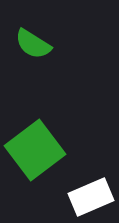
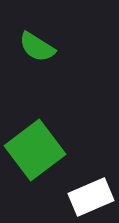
green semicircle: moved 4 px right, 3 px down
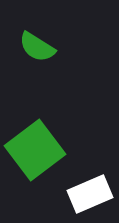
white rectangle: moved 1 px left, 3 px up
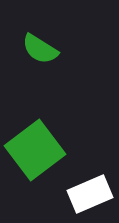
green semicircle: moved 3 px right, 2 px down
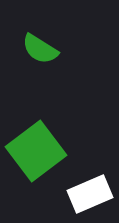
green square: moved 1 px right, 1 px down
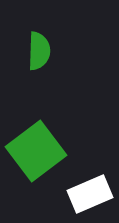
green semicircle: moved 1 px left, 2 px down; rotated 120 degrees counterclockwise
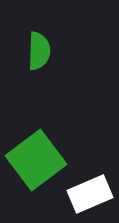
green square: moved 9 px down
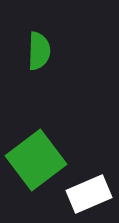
white rectangle: moved 1 px left
